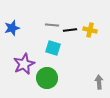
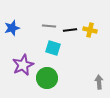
gray line: moved 3 px left, 1 px down
purple star: moved 1 px left, 1 px down
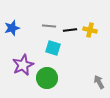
gray arrow: rotated 24 degrees counterclockwise
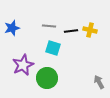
black line: moved 1 px right, 1 px down
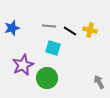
black line: moved 1 px left; rotated 40 degrees clockwise
